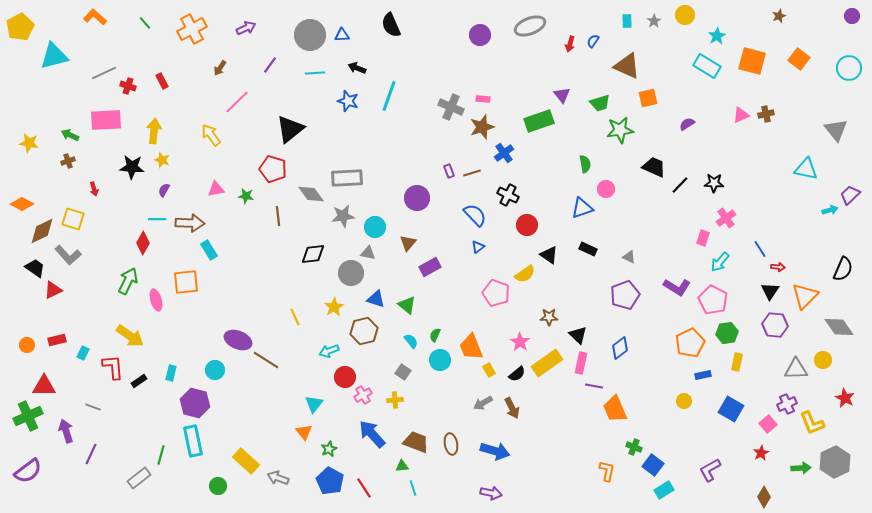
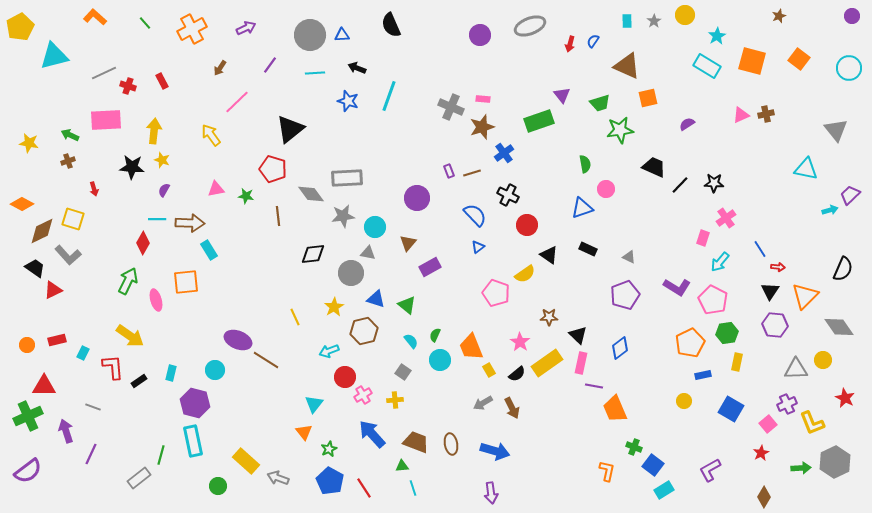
purple arrow at (491, 493): rotated 70 degrees clockwise
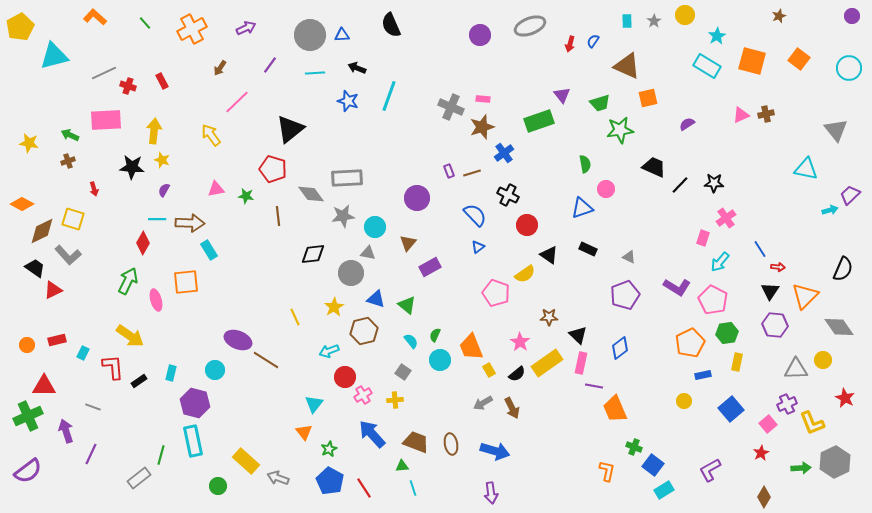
blue square at (731, 409): rotated 20 degrees clockwise
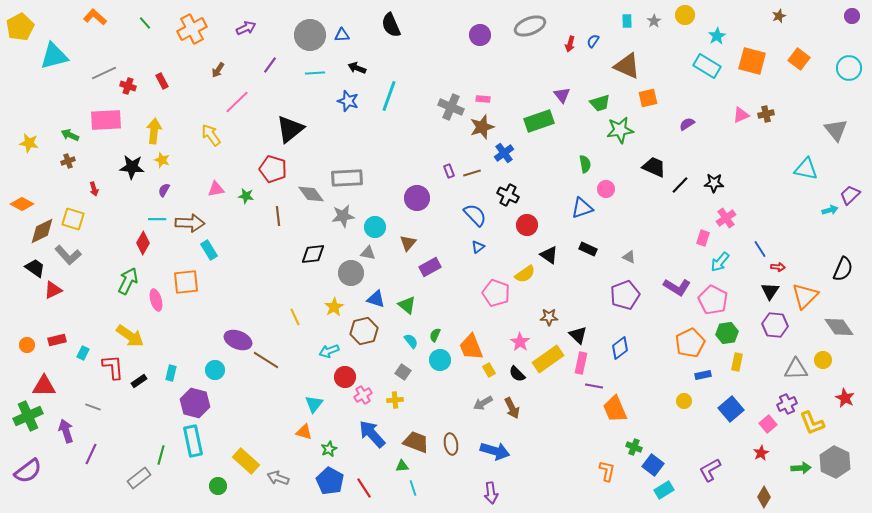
brown arrow at (220, 68): moved 2 px left, 2 px down
yellow rectangle at (547, 363): moved 1 px right, 4 px up
black semicircle at (517, 374): rotated 84 degrees clockwise
orange triangle at (304, 432): rotated 36 degrees counterclockwise
gray hexagon at (835, 462): rotated 8 degrees counterclockwise
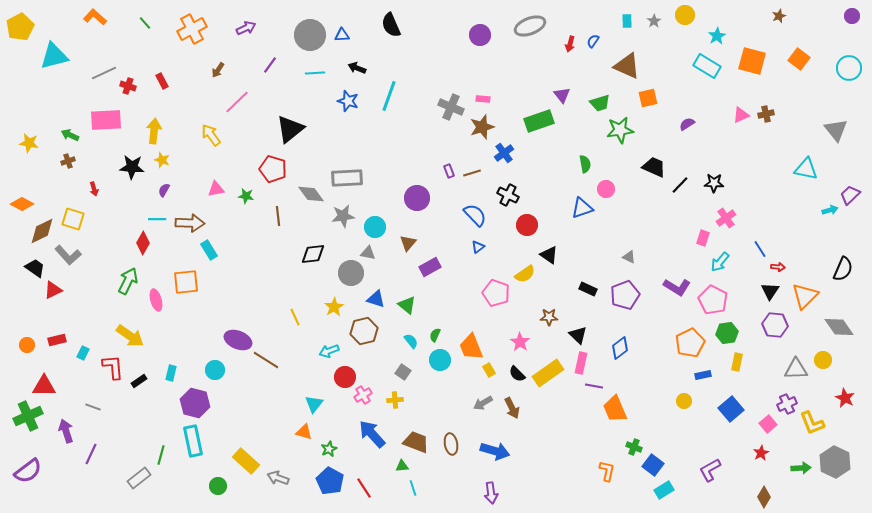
black rectangle at (588, 249): moved 40 px down
yellow rectangle at (548, 359): moved 14 px down
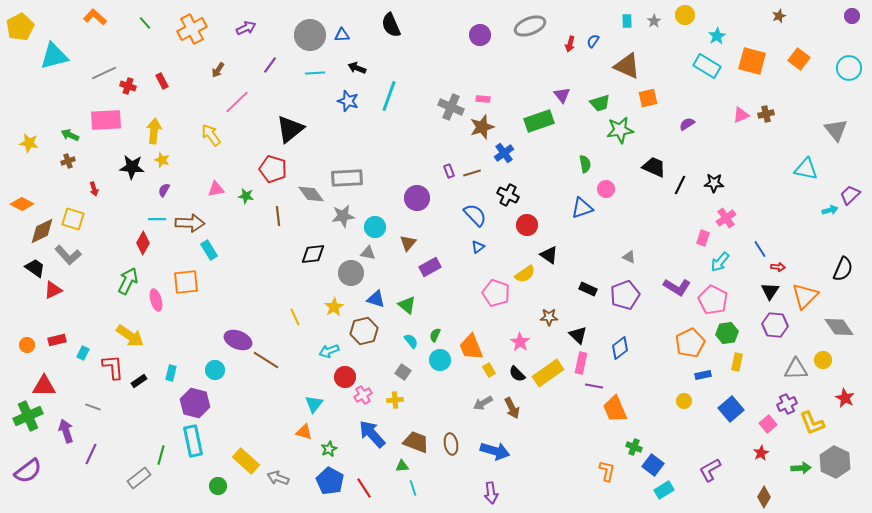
black line at (680, 185): rotated 18 degrees counterclockwise
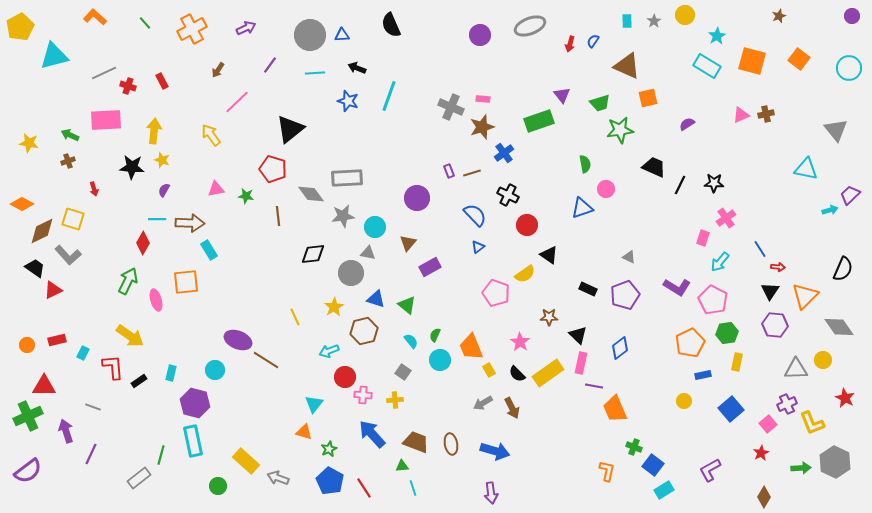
pink cross at (363, 395): rotated 36 degrees clockwise
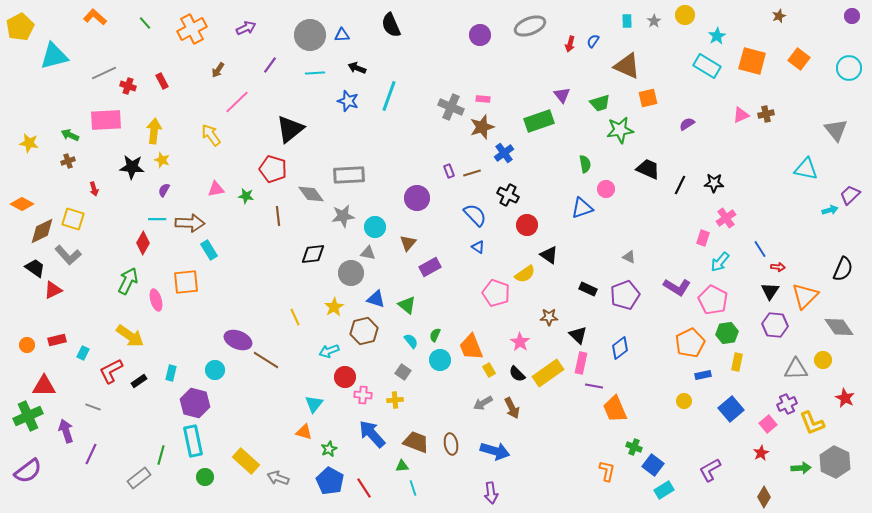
black trapezoid at (654, 167): moved 6 px left, 2 px down
gray rectangle at (347, 178): moved 2 px right, 3 px up
blue triangle at (478, 247): rotated 48 degrees counterclockwise
red L-shape at (113, 367): moved 2 px left, 4 px down; rotated 112 degrees counterclockwise
green circle at (218, 486): moved 13 px left, 9 px up
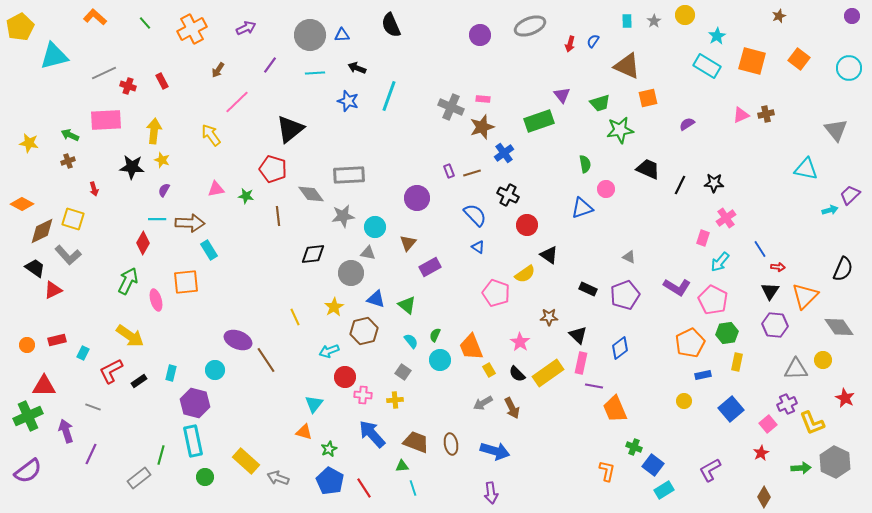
brown line at (266, 360): rotated 24 degrees clockwise
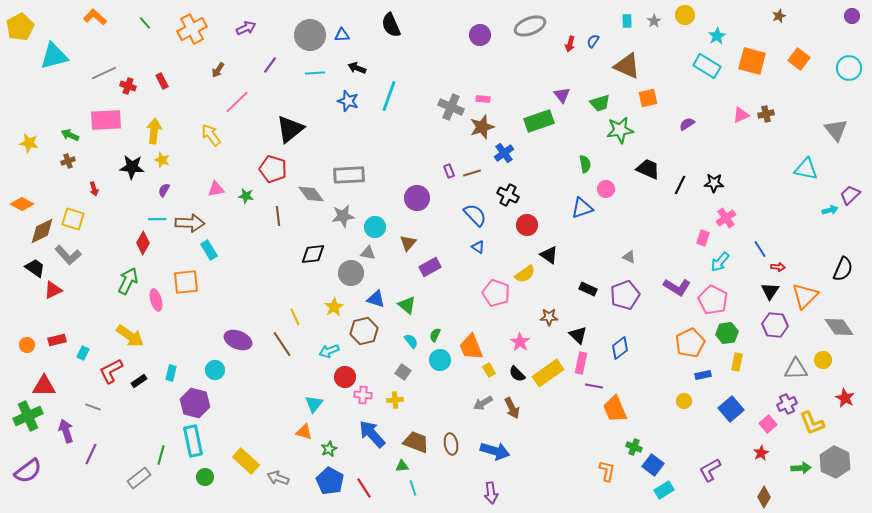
brown line at (266, 360): moved 16 px right, 16 px up
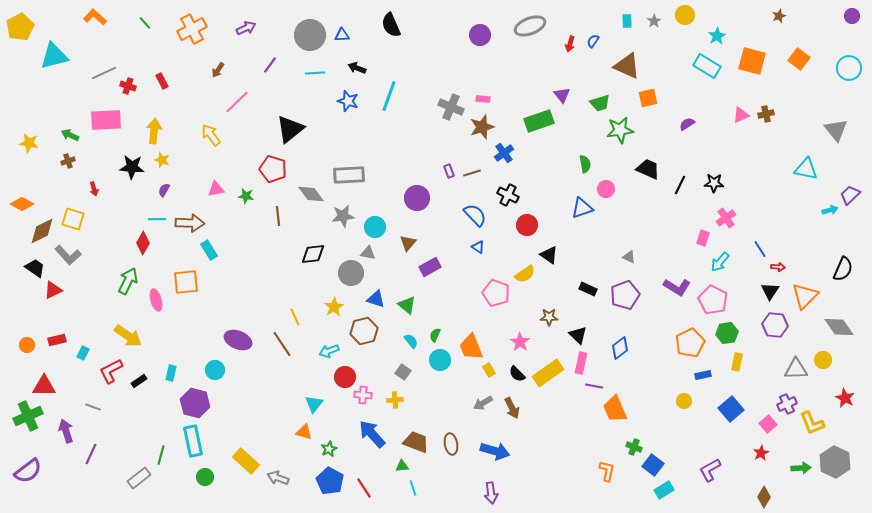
yellow arrow at (130, 336): moved 2 px left
